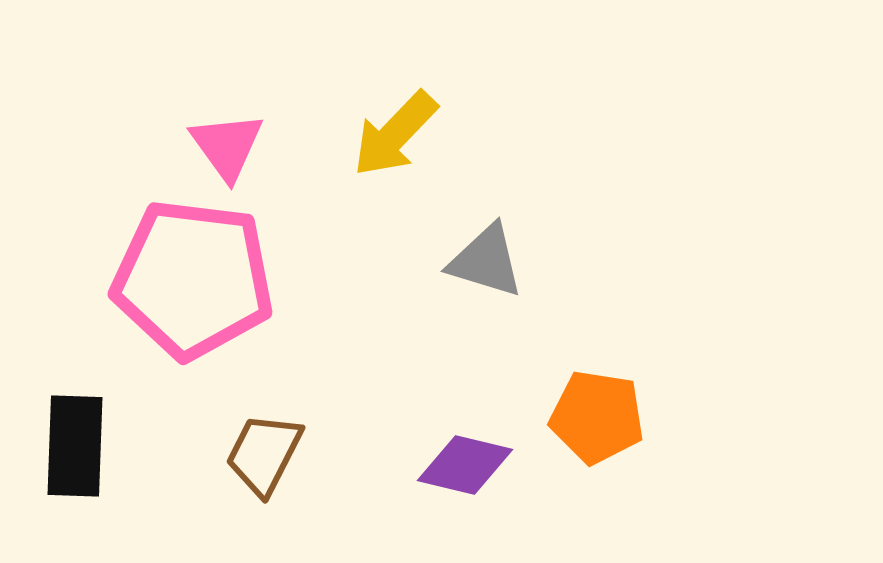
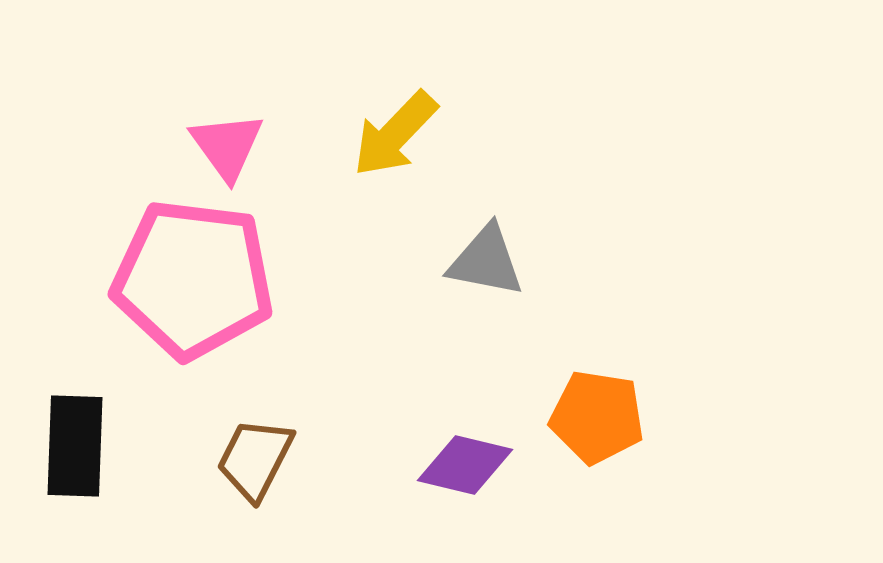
gray triangle: rotated 6 degrees counterclockwise
brown trapezoid: moved 9 px left, 5 px down
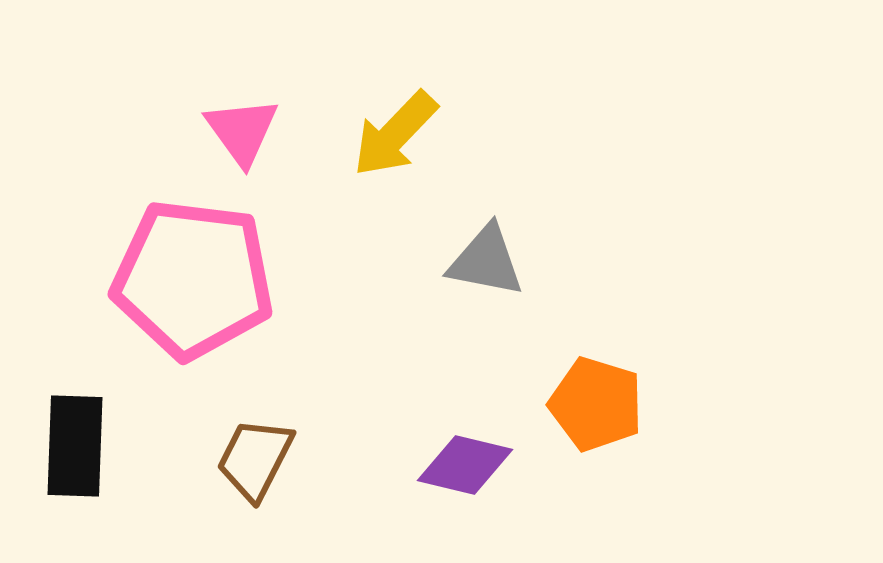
pink triangle: moved 15 px right, 15 px up
orange pentagon: moved 1 px left, 13 px up; rotated 8 degrees clockwise
